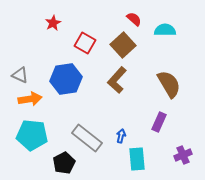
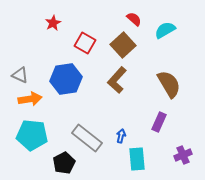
cyan semicircle: rotated 30 degrees counterclockwise
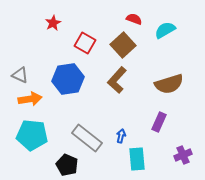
red semicircle: rotated 21 degrees counterclockwise
blue hexagon: moved 2 px right
brown semicircle: rotated 104 degrees clockwise
black pentagon: moved 3 px right, 2 px down; rotated 20 degrees counterclockwise
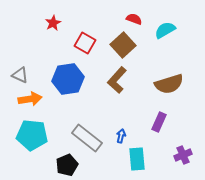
black pentagon: rotated 25 degrees clockwise
